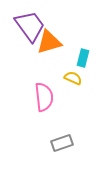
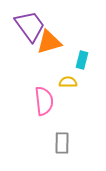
cyan rectangle: moved 1 px left, 2 px down
yellow semicircle: moved 5 px left, 4 px down; rotated 24 degrees counterclockwise
pink semicircle: moved 4 px down
gray rectangle: rotated 70 degrees counterclockwise
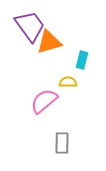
pink semicircle: rotated 124 degrees counterclockwise
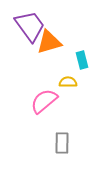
cyan rectangle: rotated 30 degrees counterclockwise
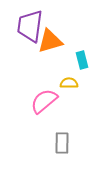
purple trapezoid: rotated 136 degrees counterclockwise
orange triangle: moved 1 px right, 1 px up
yellow semicircle: moved 1 px right, 1 px down
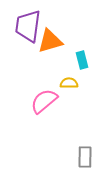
purple trapezoid: moved 2 px left
gray rectangle: moved 23 px right, 14 px down
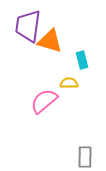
orange triangle: rotated 32 degrees clockwise
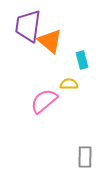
orange triangle: rotated 24 degrees clockwise
yellow semicircle: moved 1 px down
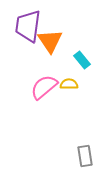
orange triangle: rotated 16 degrees clockwise
cyan rectangle: rotated 24 degrees counterclockwise
pink semicircle: moved 14 px up
gray rectangle: moved 1 px up; rotated 10 degrees counterclockwise
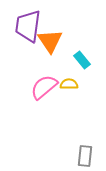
gray rectangle: rotated 15 degrees clockwise
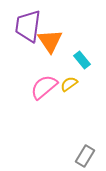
yellow semicircle: rotated 36 degrees counterclockwise
gray rectangle: rotated 25 degrees clockwise
